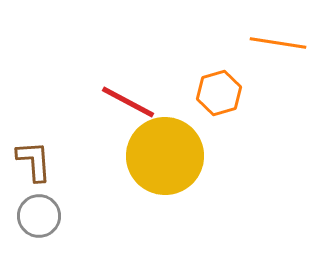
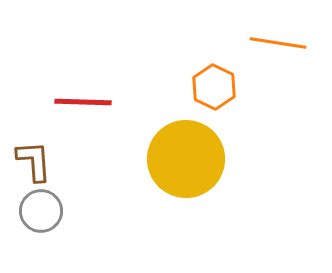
orange hexagon: moved 5 px left, 6 px up; rotated 18 degrees counterclockwise
red line: moved 45 px left; rotated 26 degrees counterclockwise
yellow circle: moved 21 px right, 3 px down
gray circle: moved 2 px right, 5 px up
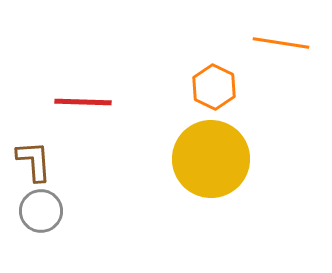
orange line: moved 3 px right
yellow circle: moved 25 px right
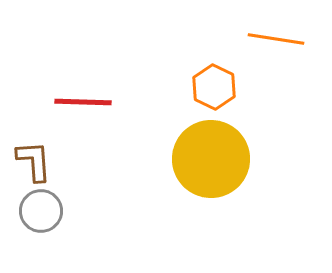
orange line: moved 5 px left, 4 px up
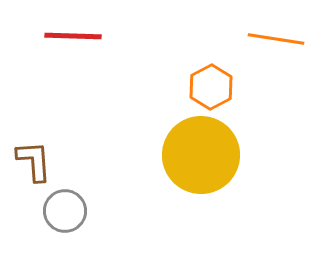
orange hexagon: moved 3 px left; rotated 6 degrees clockwise
red line: moved 10 px left, 66 px up
yellow circle: moved 10 px left, 4 px up
gray circle: moved 24 px right
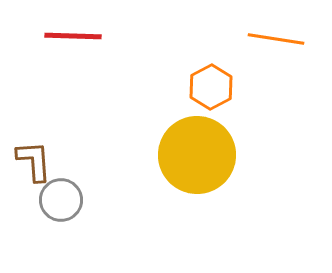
yellow circle: moved 4 px left
gray circle: moved 4 px left, 11 px up
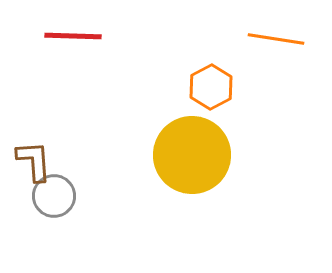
yellow circle: moved 5 px left
gray circle: moved 7 px left, 4 px up
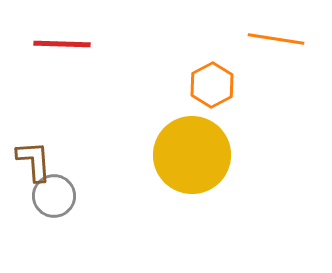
red line: moved 11 px left, 8 px down
orange hexagon: moved 1 px right, 2 px up
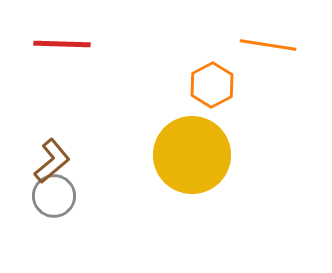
orange line: moved 8 px left, 6 px down
brown L-shape: moved 18 px right; rotated 54 degrees clockwise
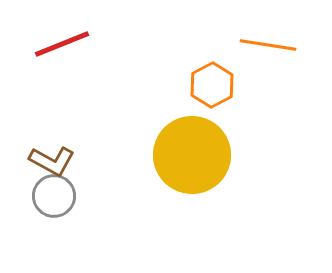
red line: rotated 24 degrees counterclockwise
brown L-shape: rotated 69 degrees clockwise
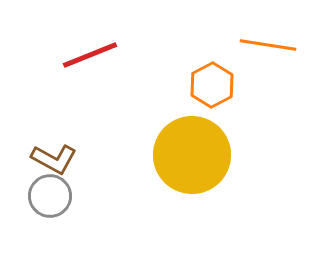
red line: moved 28 px right, 11 px down
brown L-shape: moved 2 px right, 2 px up
gray circle: moved 4 px left
